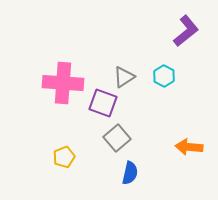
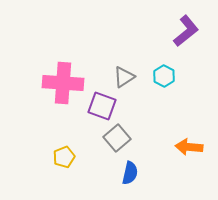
purple square: moved 1 px left, 3 px down
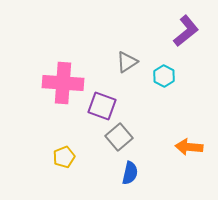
gray triangle: moved 3 px right, 15 px up
gray square: moved 2 px right, 1 px up
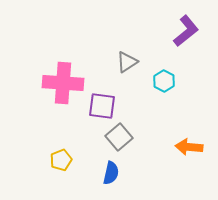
cyan hexagon: moved 5 px down
purple square: rotated 12 degrees counterclockwise
yellow pentagon: moved 3 px left, 3 px down
blue semicircle: moved 19 px left
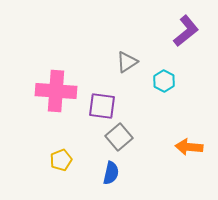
pink cross: moved 7 px left, 8 px down
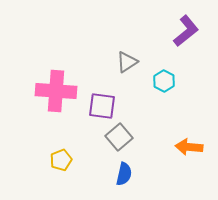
blue semicircle: moved 13 px right, 1 px down
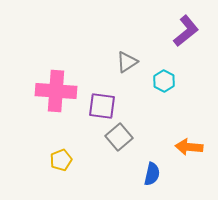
blue semicircle: moved 28 px right
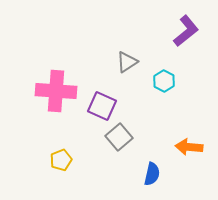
purple square: rotated 16 degrees clockwise
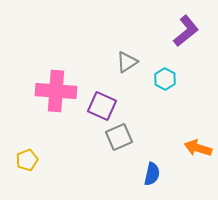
cyan hexagon: moved 1 px right, 2 px up
gray square: rotated 16 degrees clockwise
orange arrow: moved 9 px right, 1 px down; rotated 12 degrees clockwise
yellow pentagon: moved 34 px left
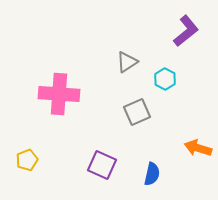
pink cross: moved 3 px right, 3 px down
purple square: moved 59 px down
gray square: moved 18 px right, 25 px up
